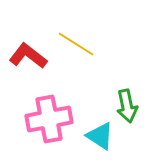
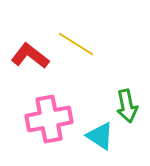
red L-shape: moved 2 px right
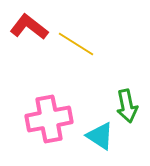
red L-shape: moved 1 px left, 29 px up
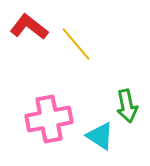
yellow line: rotated 18 degrees clockwise
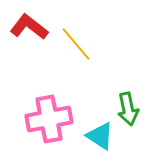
green arrow: moved 1 px right, 3 px down
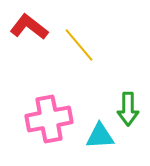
yellow line: moved 3 px right, 1 px down
green arrow: rotated 12 degrees clockwise
cyan triangle: rotated 36 degrees counterclockwise
